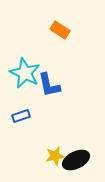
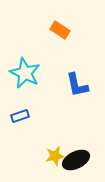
blue L-shape: moved 28 px right
blue rectangle: moved 1 px left
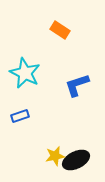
blue L-shape: rotated 84 degrees clockwise
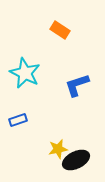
blue rectangle: moved 2 px left, 4 px down
yellow star: moved 3 px right, 7 px up
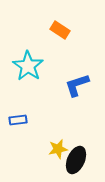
cyan star: moved 3 px right, 7 px up; rotated 8 degrees clockwise
blue rectangle: rotated 12 degrees clockwise
black ellipse: rotated 40 degrees counterclockwise
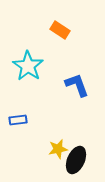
blue L-shape: rotated 88 degrees clockwise
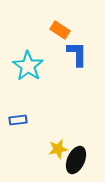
blue L-shape: moved 31 px up; rotated 20 degrees clockwise
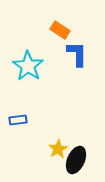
yellow star: rotated 18 degrees counterclockwise
